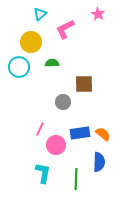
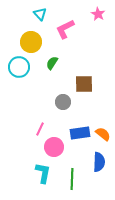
cyan triangle: rotated 32 degrees counterclockwise
green semicircle: rotated 56 degrees counterclockwise
pink circle: moved 2 px left, 2 px down
green line: moved 4 px left
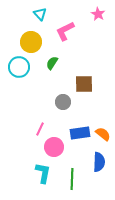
pink L-shape: moved 2 px down
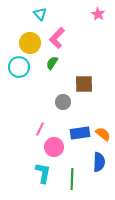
pink L-shape: moved 8 px left, 7 px down; rotated 20 degrees counterclockwise
yellow circle: moved 1 px left, 1 px down
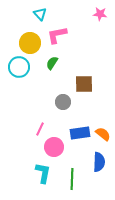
pink star: moved 2 px right; rotated 24 degrees counterclockwise
pink L-shape: moved 3 px up; rotated 35 degrees clockwise
